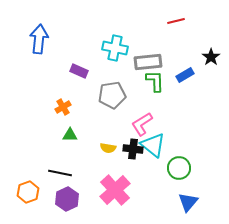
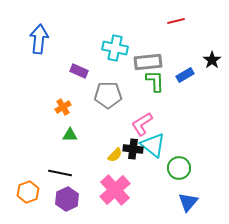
black star: moved 1 px right, 3 px down
gray pentagon: moved 4 px left; rotated 8 degrees clockwise
yellow semicircle: moved 7 px right, 7 px down; rotated 56 degrees counterclockwise
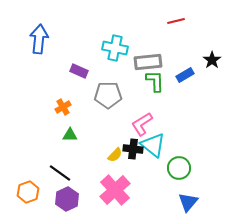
black line: rotated 25 degrees clockwise
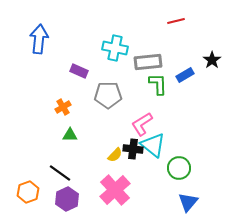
green L-shape: moved 3 px right, 3 px down
